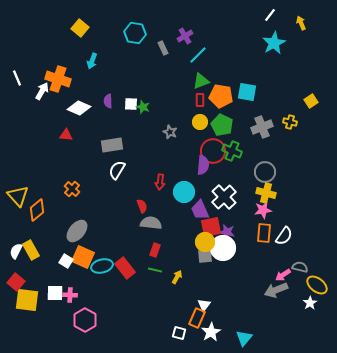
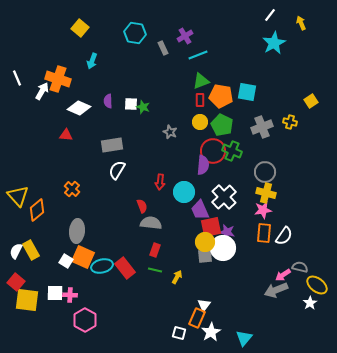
cyan line at (198, 55): rotated 24 degrees clockwise
gray ellipse at (77, 231): rotated 35 degrees counterclockwise
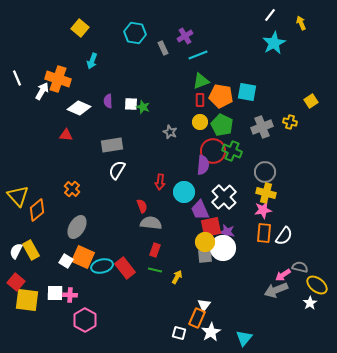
gray ellipse at (77, 231): moved 4 px up; rotated 25 degrees clockwise
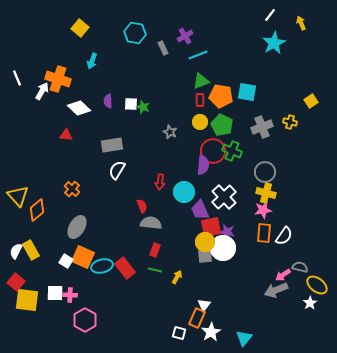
white diamond at (79, 108): rotated 20 degrees clockwise
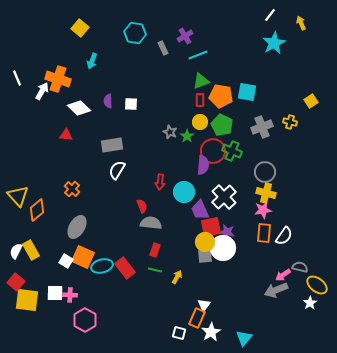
green star at (143, 107): moved 44 px right, 29 px down; rotated 16 degrees clockwise
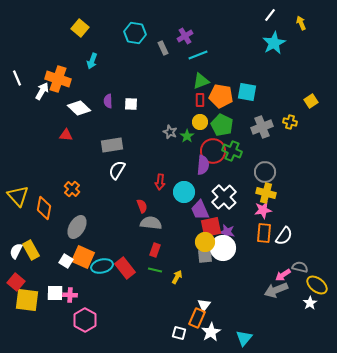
orange diamond at (37, 210): moved 7 px right, 2 px up; rotated 40 degrees counterclockwise
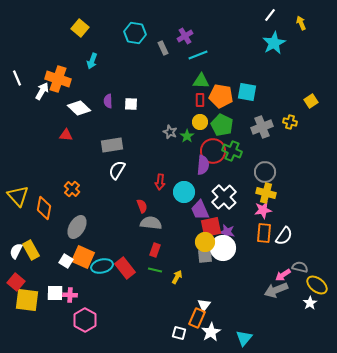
green triangle at (201, 81): rotated 24 degrees clockwise
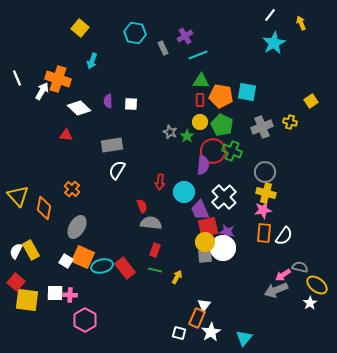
red square at (211, 227): moved 3 px left
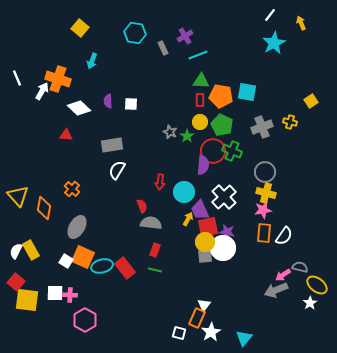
yellow arrow at (177, 277): moved 11 px right, 58 px up
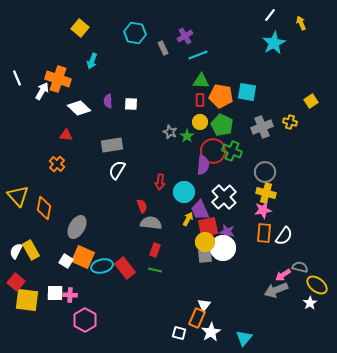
orange cross at (72, 189): moved 15 px left, 25 px up
